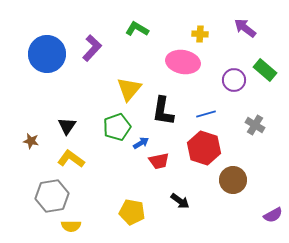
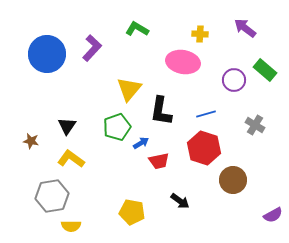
black L-shape: moved 2 px left
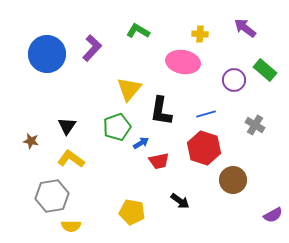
green L-shape: moved 1 px right, 2 px down
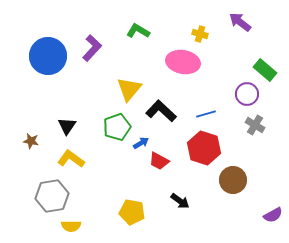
purple arrow: moved 5 px left, 6 px up
yellow cross: rotated 14 degrees clockwise
blue circle: moved 1 px right, 2 px down
purple circle: moved 13 px right, 14 px down
black L-shape: rotated 124 degrees clockwise
red trapezoid: rotated 40 degrees clockwise
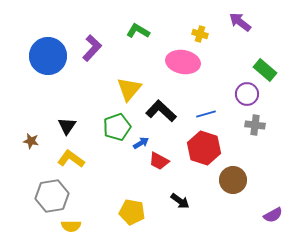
gray cross: rotated 24 degrees counterclockwise
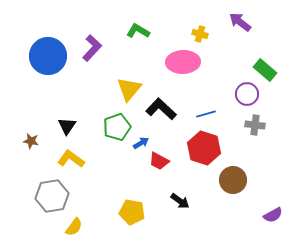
pink ellipse: rotated 12 degrees counterclockwise
black L-shape: moved 2 px up
yellow semicircle: moved 3 px right, 1 px down; rotated 54 degrees counterclockwise
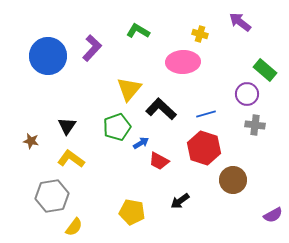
black arrow: rotated 108 degrees clockwise
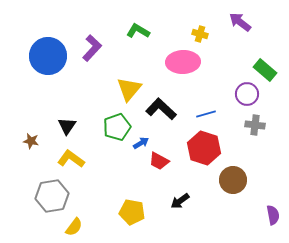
purple semicircle: rotated 72 degrees counterclockwise
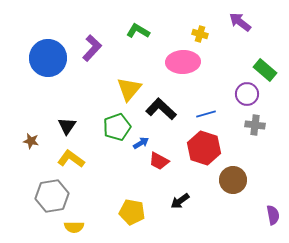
blue circle: moved 2 px down
yellow semicircle: rotated 54 degrees clockwise
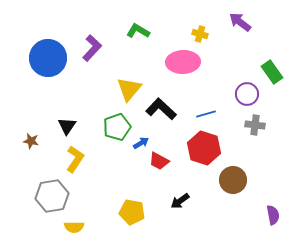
green rectangle: moved 7 px right, 2 px down; rotated 15 degrees clockwise
yellow L-shape: moved 4 px right; rotated 88 degrees clockwise
